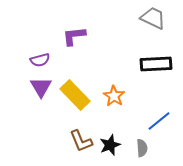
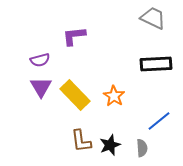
brown L-shape: rotated 15 degrees clockwise
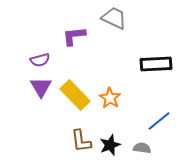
gray trapezoid: moved 39 px left
orange star: moved 4 px left, 2 px down
gray semicircle: rotated 78 degrees counterclockwise
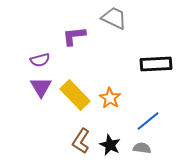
blue line: moved 11 px left
brown L-shape: rotated 40 degrees clockwise
black star: rotated 25 degrees counterclockwise
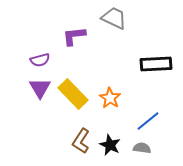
purple triangle: moved 1 px left, 1 px down
yellow rectangle: moved 2 px left, 1 px up
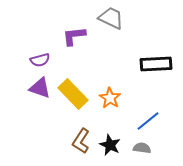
gray trapezoid: moved 3 px left
purple triangle: rotated 40 degrees counterclockwise
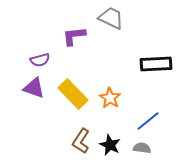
purple triangle: moved 6 px left
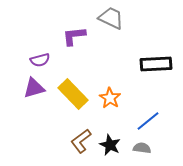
purple triangle: rotated 35 degrees counterclockwise
brown L-shape: rotated 20 degrees clockwise
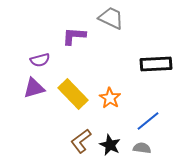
purple L-shape: rotated 10 degrees clockwise
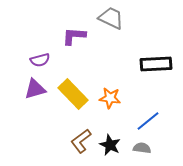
purple triangle: moved 1 px right, 1 px down
orange star: rotated 25 degrees counterclockwise
